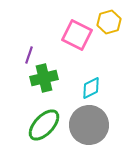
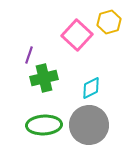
pink square: rotated 16 degrees clockwise
green ellipse: rotated 44 degrees clockwise
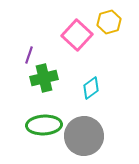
cyan diamond: rotated 10 degrees counterclockwise
gray circle: moved 5 px left, 11 px down
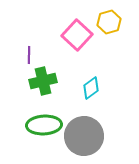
purple line: rotated 18 degrees counterclockwise
green cross: moved 1 px left, 3 px down
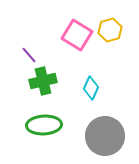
yellow hexagon: moved 1 px right, 8 px down
pink square: rotated 12 degrees counterclockwise
purple line: rotated 42 degrees counterclockwise
cyan diamond: rotated 30 degrees counterclockwise
gray circle: moved 21 px right
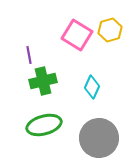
purple line: rotated 30 degrees clockwise
cyan diamond: moved 1 px right, 1 px up
green ellipse: rotated 12 degrees counterclockwise
gray circle: moved 6 px left, 2 px down
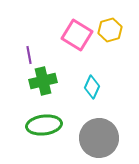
green ellipse: rotated 8 degrees clockwise
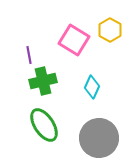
yellow hexagon: rotated 15 degrees counterclockwise
pink square: moved 3 px left, 5 px down
green ellipse: rotated 64 degrees clockwise
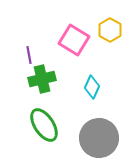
green cross: moved 1 px left, 2 px up
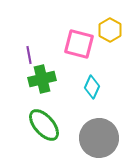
pink square: moved 5 px right, 4 px down; rotated 16 degrees counterclockwise
green ellipse: rotated 8 degrees counterclockwise
